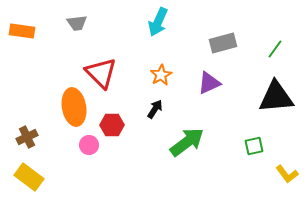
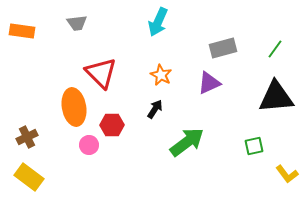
gray rectangle: moved 5 px down
orange star: rotated 15 degrees counterclockwise
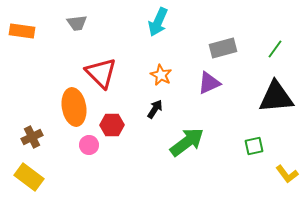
brown cross: moved 5 px right
